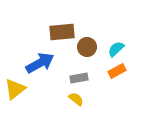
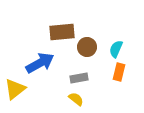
cyan semicircle: rotated 24 degrees counterclockwise
orange rectangle: moved 2 px right, 1 px down; rotated 48 degrees counterclockwise
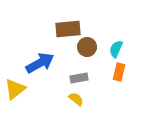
brown rectangle: moved 6 px right, 3 px up
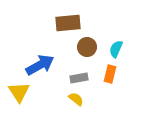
brown rectangle: moved 6 px up
blue arrow: moved 2 px down
orange rectangle: moved 9 px left, 2 px down
yellow triangle: moved 4 px right, 3 px down; rotated 25 degrees counterclockwise
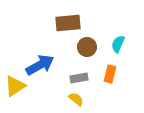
cyan semicircle: moved 2 px right, 5 px up
yellow triangle: moved 4 px left, 6 px up; rotated 30 degrees clockwise
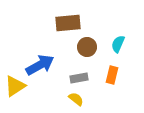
orange rectangle: moved 2 px right, 1 px down
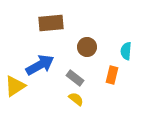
brown rectangle: moved 17 px left
cyan semicircle: moved 8 px right, 7 px down; rotated 18 degrees counterclockwise
gray rectangle: moved 4 px left; rotated 48 degrees clockwise
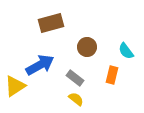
brown rectangle: rotated 10 degrees counterclockwise
cyan semicircle: rotated 42 degrees counterclockwise
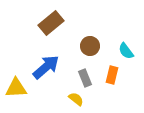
brown rectangle: rotated 25 degrees counterclockwise
brown circle: moved 3 px right, 1 px up
blue arrow: moved 6 px right, 2 px down; rotated 12 degrees counterclockwise
gray rectangle: moved 10 px right; rotated 30 degrees clockwise
yellow triangle: moved 1 px right, 2 px down; rotated 30 degrees clockwise
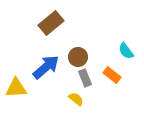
brown circle: moved 12 px left, 11 px down
orange rectangle: rotated 66 degrees counterclockwise
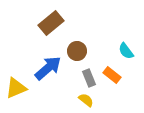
brown circle: moved 1 px left, 6 px up
blue arrow: moved 2 px right, 1 px down
gray rectangle: moved 4 px right
yellow triangle: rotated 20 degrees counterclockwise
yellow semicircle: moved 10 px right, 1 px down
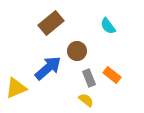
cyan semicircle: moved 18 px left, 25 px up
